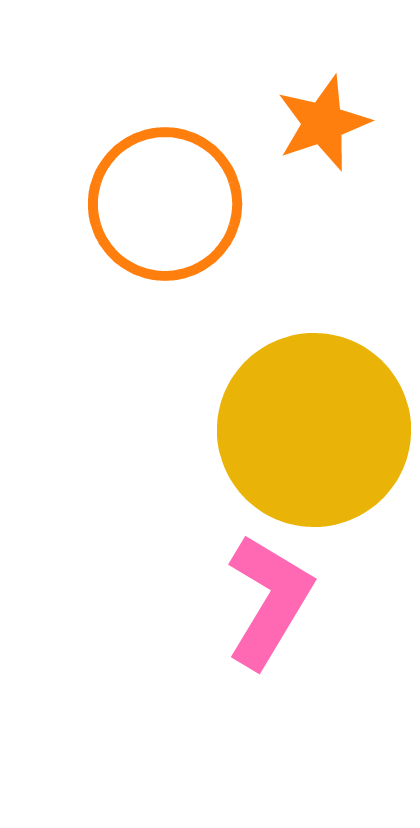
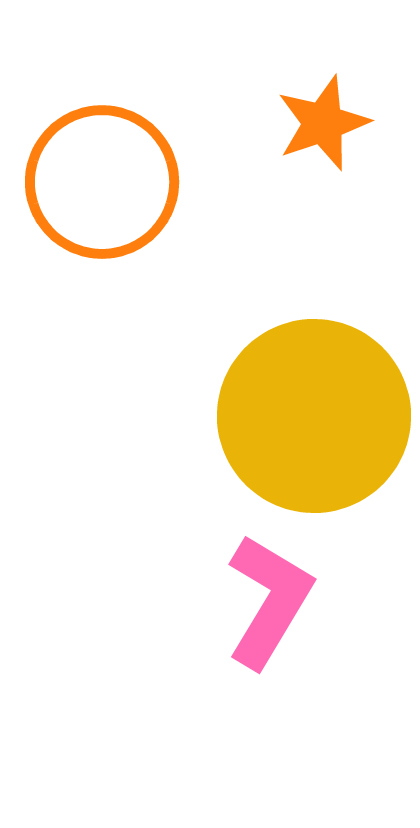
orange circle: moved 63 px left, 22 px up
yellow circle: moved 14 px up
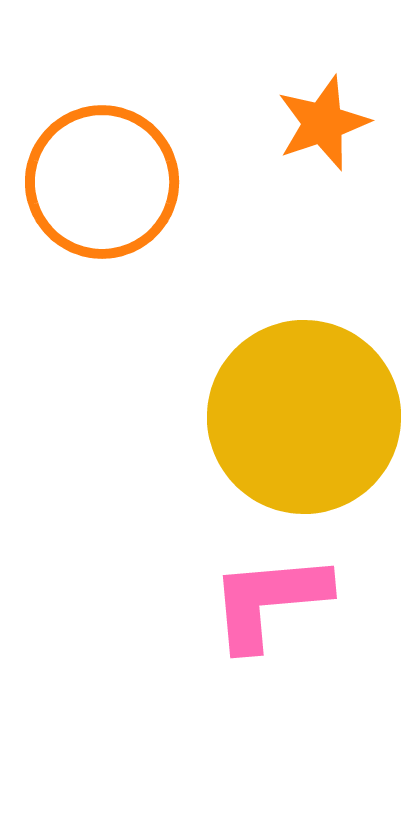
yellow circle: moved 10 px left, 1 px down
pink L-shape: rotated 126 degrees counterclockwise
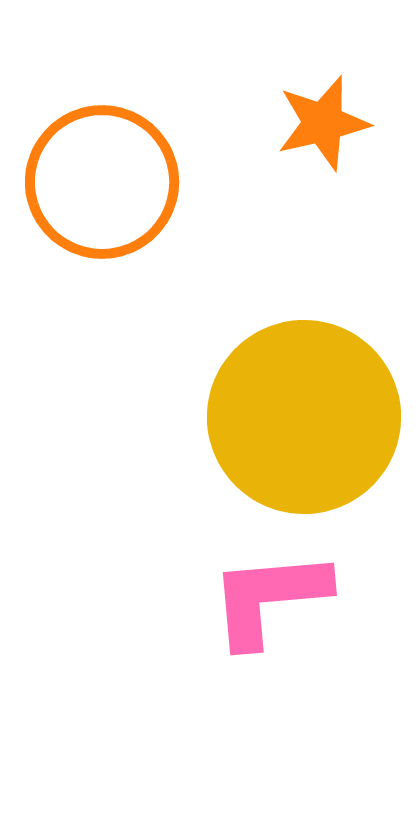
orange star: rotated 6 degrees clockwise
pink L-shape: moved 3 px up
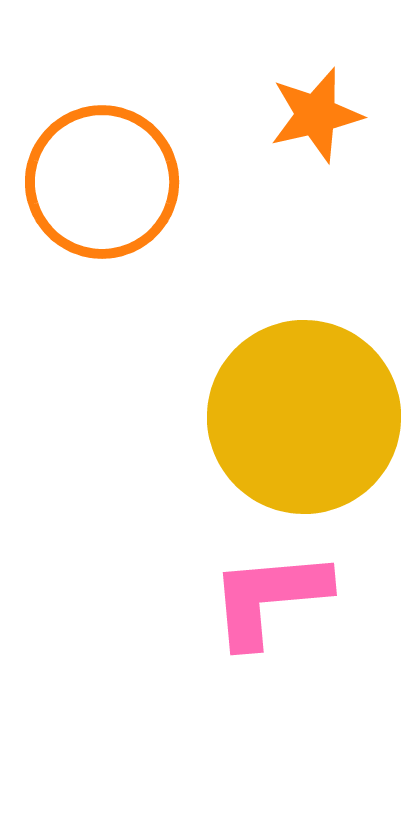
orange star: moved 7 px left, 8 px up
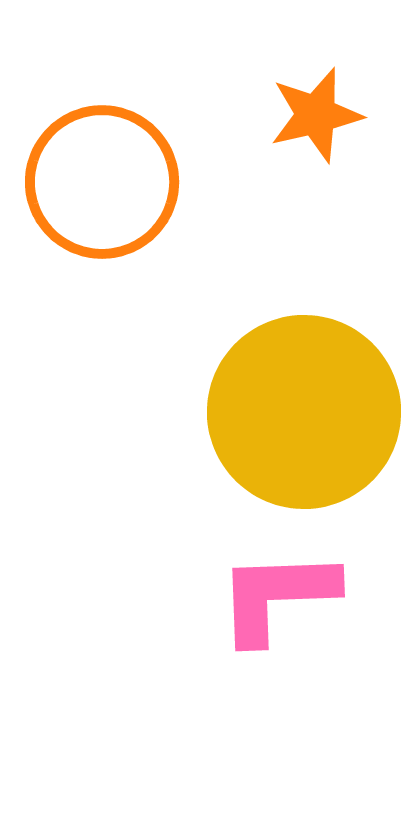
yellow circle: moved 5 px up
pink L-shape: moved 8 px right, 2 px up; rotated 3 degrees clockwise
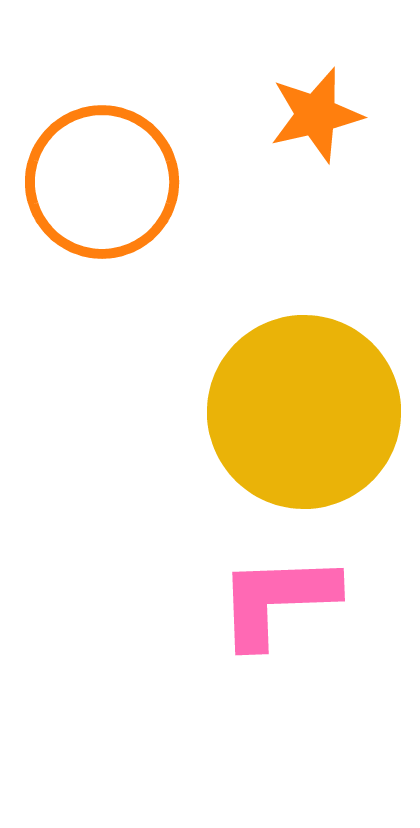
pink L-shape: moved 4 px down
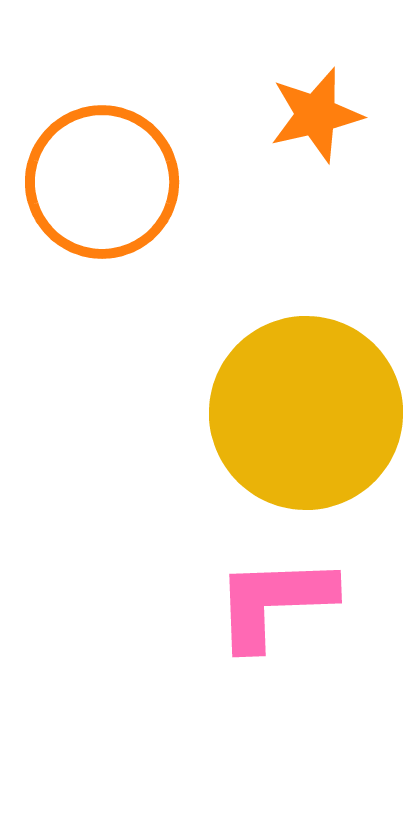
yellow circle: moved 2 px right, 1 px down
pink L-shape: moved 3 px left, 2 px down
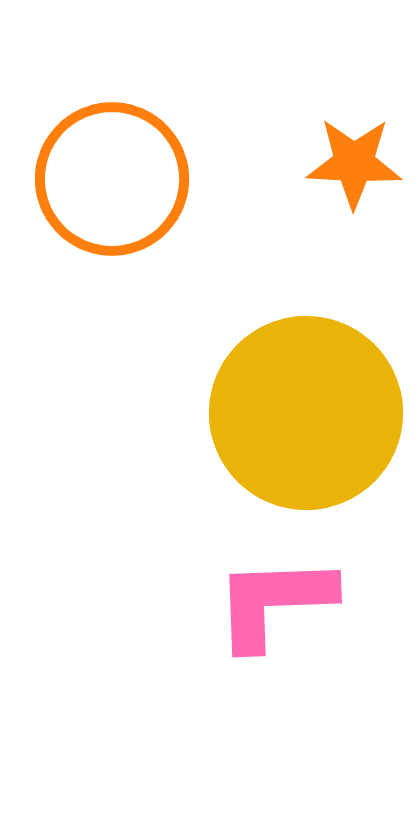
orange star: moved 38 px right, 48 px down; rotated 16 degrees clockwise
orange circle: moved 10 px right, 3 px up
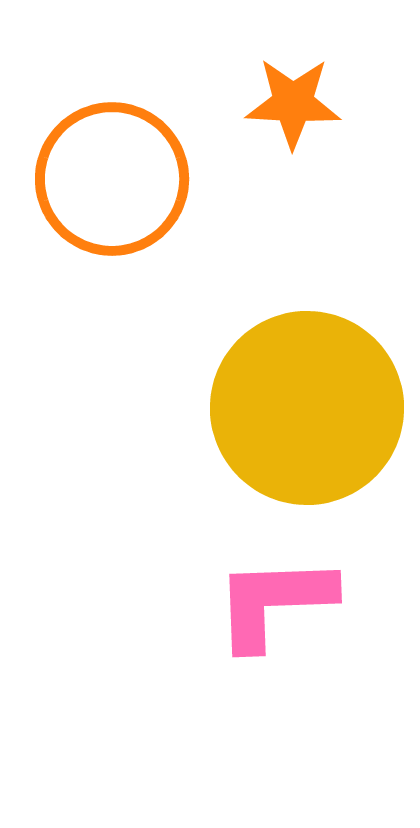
orange star: moved 61 px left, 60 px up
yellow circle: moved 1 px right, 5 px up
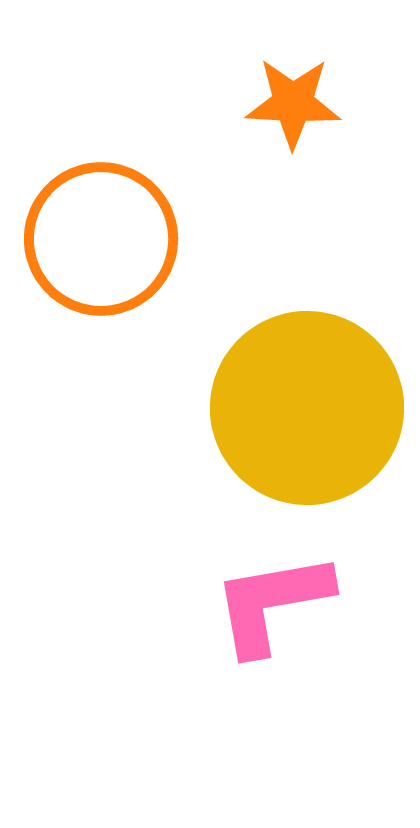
orange circle: moved 11 px left, 60 px down
pink L-shape: moved 2 px left, 1 px down; rotated 8 degrees counterclockwise
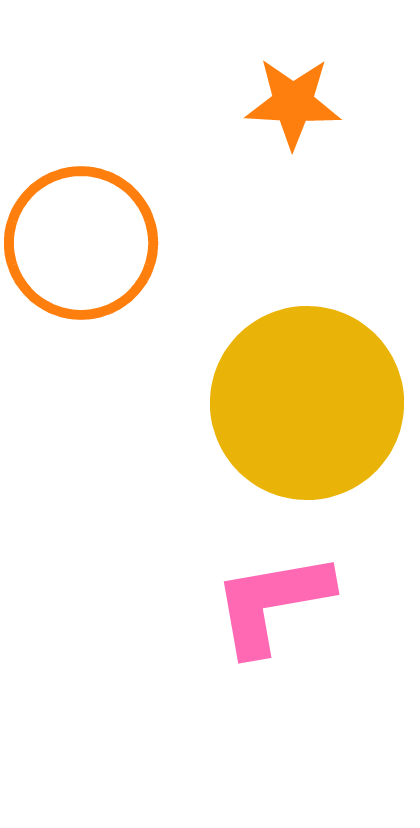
orange circle: moved 20 px left, 4 px down
yellow circle: moved 5 px up
